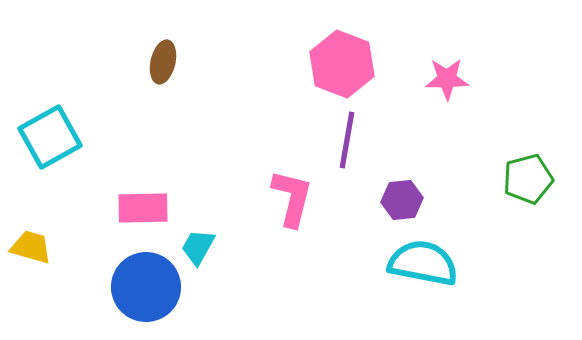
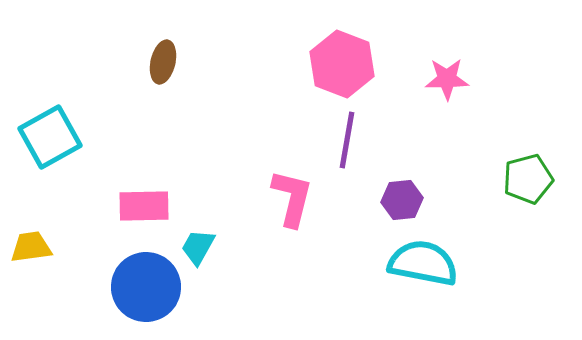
pink rectangle: moved 1 px right, 2 px up
yellow trapezoid: rotated 24 degrees counterclockwise
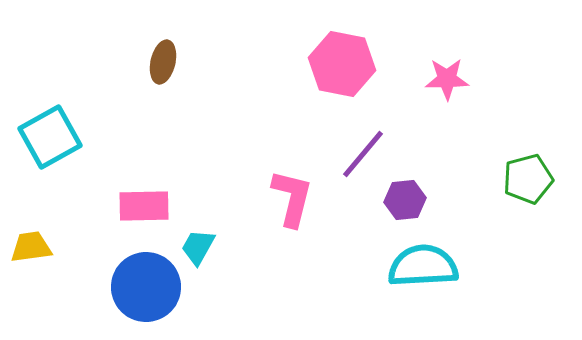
pink hexagon: rotated 10 degrees counterclockwise
purple line: moved 16 px right, 14 px down; rotated 30 degrees clockwise
purple hexagon: moved 3 px right
cyan semicircle: moved 3 px down; rotated 14 degrees counterclockwise
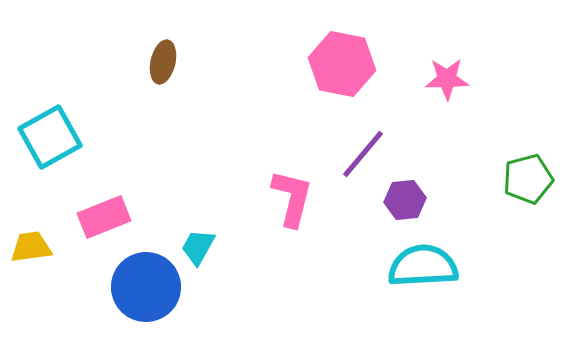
pink rectangle: moved 40 px left, 11 px down; rotated 21 degrees counterclockwise
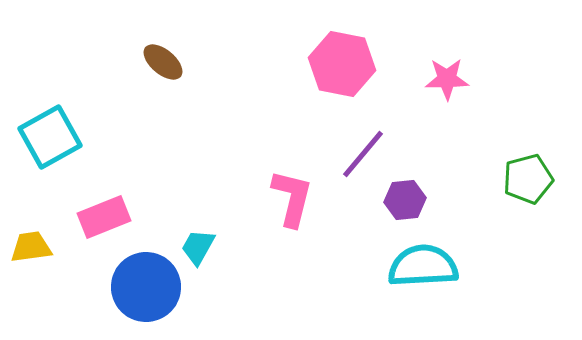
brown ellipse: rotated 63 degrees counterclockwise
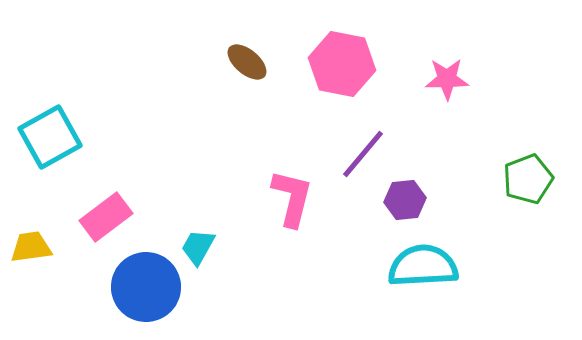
brown ellipse: moved 84 px right
green pentagon: rotated 6 degrees counterclockwise
pink rectangle: moved 2 px right; rotated 15 degrees counterclockwise
